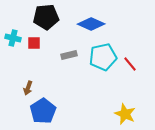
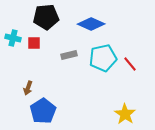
cyan pentagon: moved 1 px down
yellow star: rotated 10 degrees clockwise
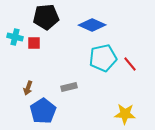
blue diamond: moved 1 px right, 1 px down
cyan cross: moved 2 px right, 1 px up
gray rectangle: moved 32 px down
yellow star: rotated 30 degrees counterclockwise
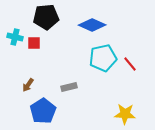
brown arrow: moved 3 px up; rotated 16 degrees clockwise
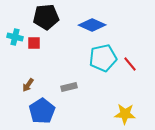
blue pentagon: moved 1 px left
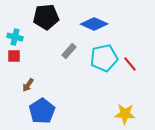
blue diamond: moved 2 px right, 1 px up
red square: moved 20 px left, 13 px down
cyan pentagon: moved 1 px right
gray rectangle: moved 36 px up; rotated 35 degrees counterclockwise
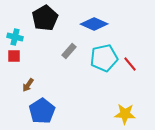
black pentagon: moved 1 px left, 1 px down; rotated 25 degrees counterclockwise
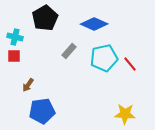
blue pentagon: rotated 25 degrees clockwise
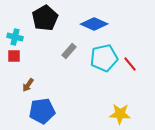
yellow star: moved 5 px left
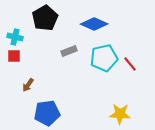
gray rectangle: rotated 28 degrees clockwise
blue pentagon: moved 5 px right, 2 px down
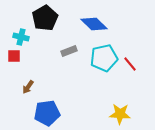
blue diamond: rotated 20 degrees clockwise
cyan cross: moved 6 px right
brown arrow: moved 2 px down
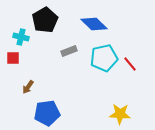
black pentagon: moved 2 px down
red square: moved 1 px left, 2 px down
